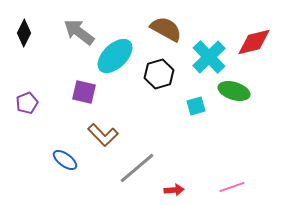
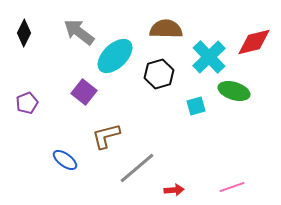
brown semicircle: rotated 28 degrees counterclockwise
purple square: rotated 25 degrees clockwise
brown L-shape: moved 3 px right, 1 px down; rotated 120 degrees clockwise
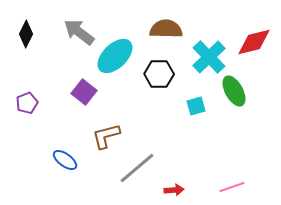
black diamond: moved 2 px right, 1 px down
black hexagon: rotated 16 degrees clockwise
green ellipse: rotated 44 degrees clockwise
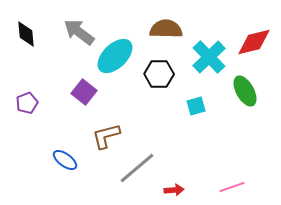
black diamond: rotated 32 degrees counterclockwise
green ellipse: moved 11 px right
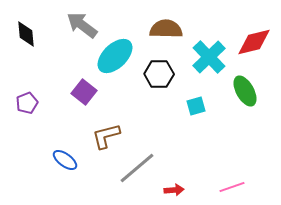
gray arrow: moved 3 px right, 7 px up
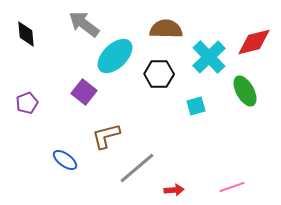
gray arrow: moved 2 px right, 1 px up
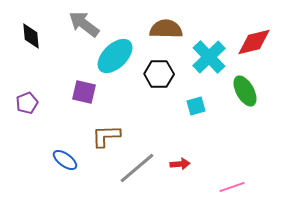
black diamond: moved 5 px right, 2 px down
purple square: rotated 25 degrees counterclockwise
brown L-shape: rotated 12 degrees clockwise
red arrow: moved 6 px right, 26 px up
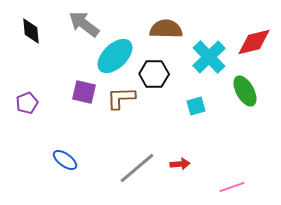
black diamond: moved 5 px up
black hexagon: moved 5 px left
brown L-shape: moved 15 px right, 38 px up
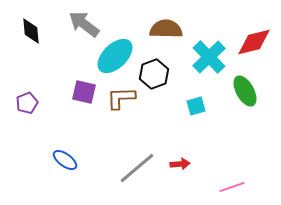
black hexagon: rotated 20 degrees counterclockwise
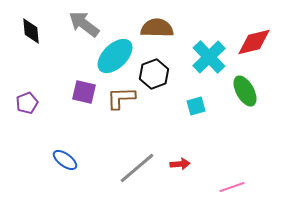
brown semicircle: moved 9 px left, 1 px up
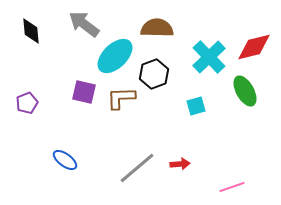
red diamond: moved 5 px down
